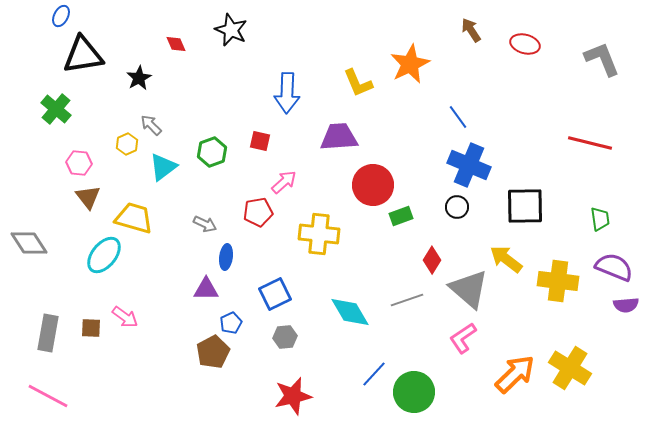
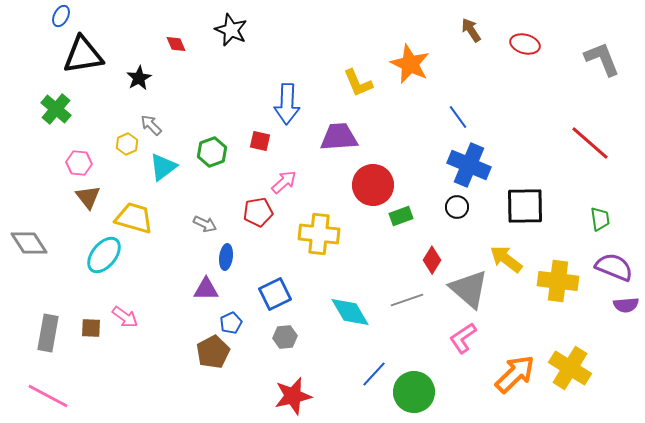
orange star at (410, 64): rotated 21 degrees counterclockwise
blue arrow at (287, 93): moved 11 px down
red line at (590, 143): rotated 27 degrees clockwise
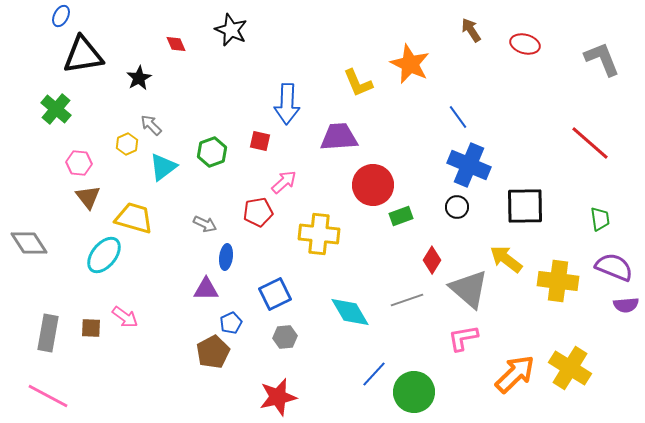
pink L-shape at (463, 338): rotated 24 degrees clockwise
red star at (293, 396): moved 15 px left, 1 px down
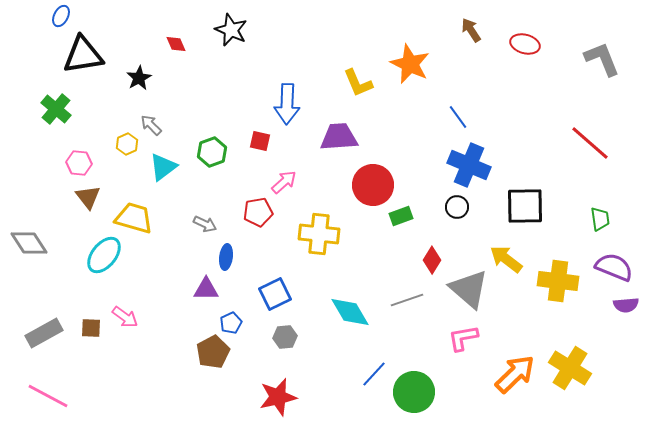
gray rectangle at (48, 333): moved 4 px left; rotated 51 degrees clockwise
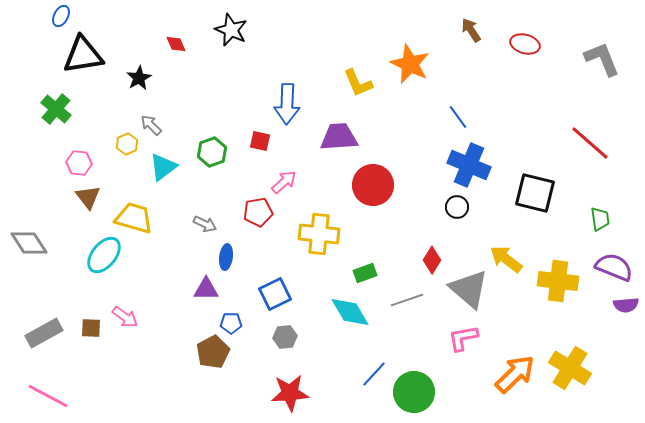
black square at (525, 206): moved 10 px right, 13 px up; rotated 15 degrees clockwise
green rectangle at (401, 216): moved 36 px left, 57 px down
blue pentagon at (231, 323): rotated 25 degrees clockwise
red star at (278, 397): moved 12 px right, 4 px up; rotated 9 degrees clockwise
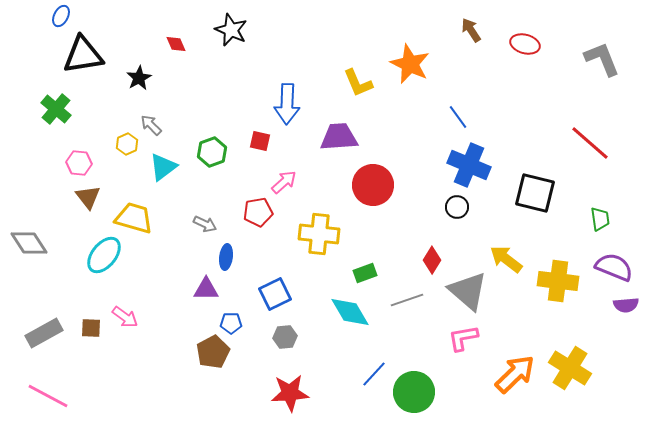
gray triangle at (469, 289): moved 1 px left, 2 px down
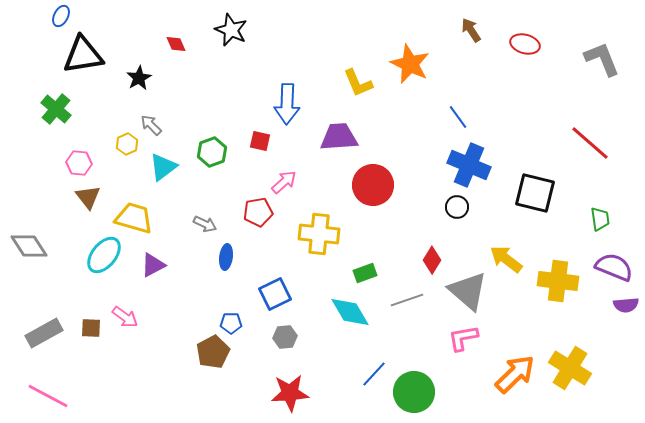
gray diamond at (29, 243): moved 3 px down
purple triangle at (206, 289): moved 53 px left, 24 px up; rotated 28 degrees counterclockwise
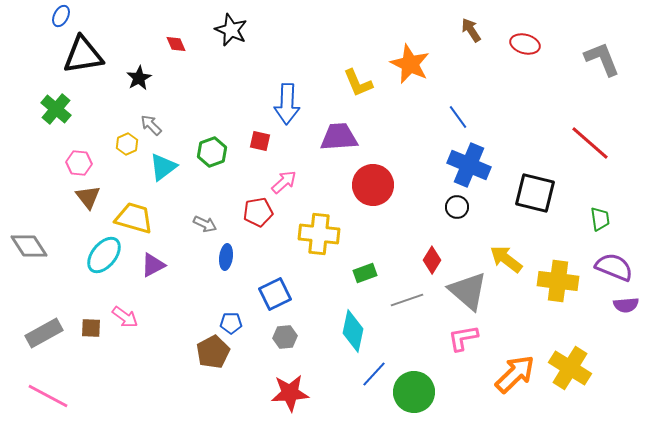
cyan diamond at (350, 312): moved 3 px right, 19 px down; rotated 42 degrees clockwise
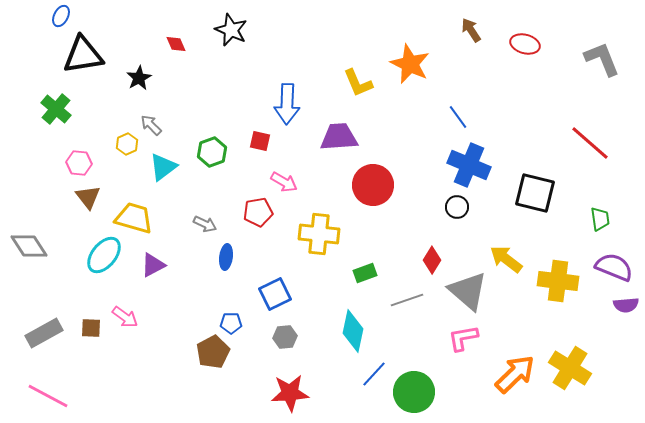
pink arrow at (284, 182): rotated 72 degrees clockwise
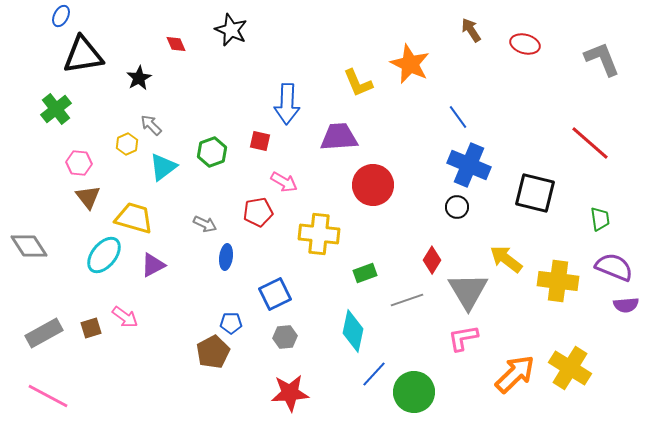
green cross at (56, 109): rotated 12 degrees clockwise
gray triangle at (468, 291): rotated 18 degrees clockwise
brown square at (91, 328): rotated 20 degrees counterclockwise
